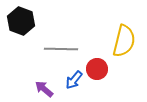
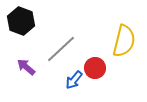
gray line: rotated 44 degrees counterclockwise
red circle: moved 2 px left, 1 px up
purple arrow: moved 18 px left, 22 px up
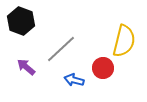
red circle: moved 8 px right
blue arrow: rotated 66 degrees clockwise
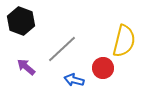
gray line: moved 1 px right
